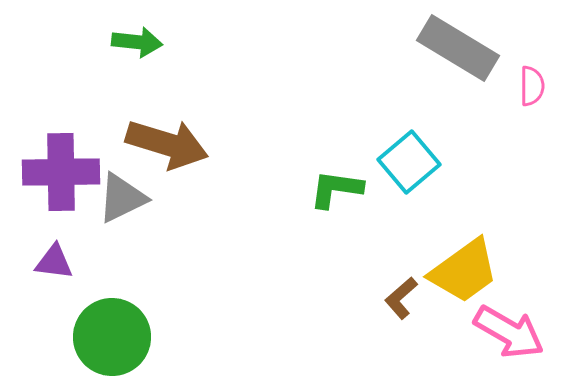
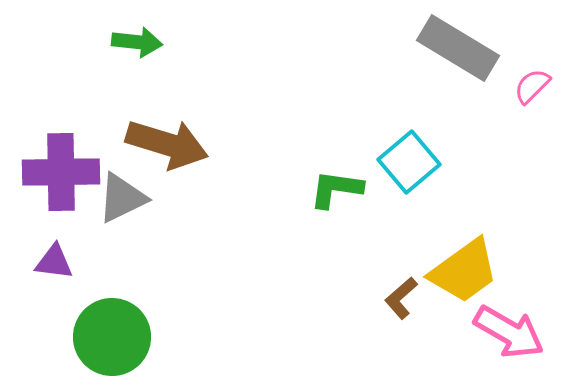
pink semicircle: rotated 135 degrees counterclockwise
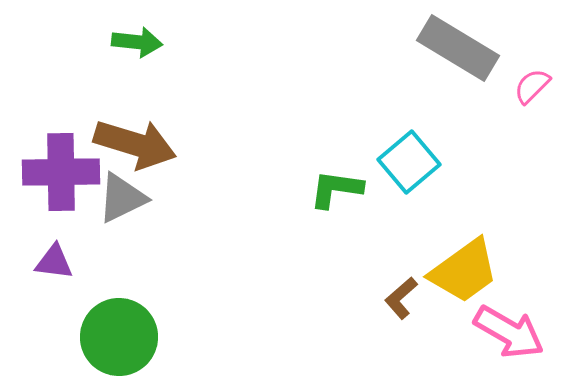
brown arrow: moved 32 px left
green circle: moved 7 px right
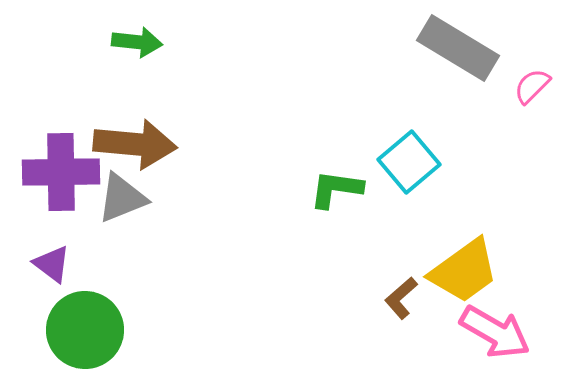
brown arrow: rotated 12 degrees counterclockwise
gray triangle: rotated 4 degrees clockwise
purple triangle: moved 2 px left, 2 px down; rotated 30 degrees clockwise
pink arrow: moved 14 px left
green circle: moved 34 px left, 7 px up
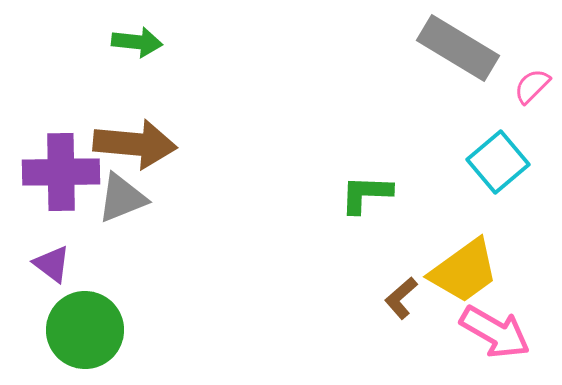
cyan square: moved 89 px right
green L-shape: moved 30 px right, 5 px down; rotated 6 degrees counterclockwise
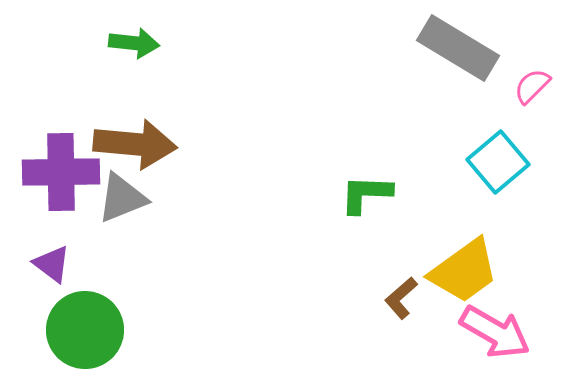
green arrow: moved 3 px left, 1 px down
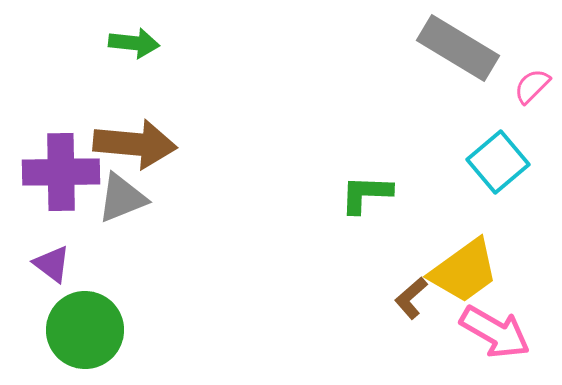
brown L-shape: moved 10 px right
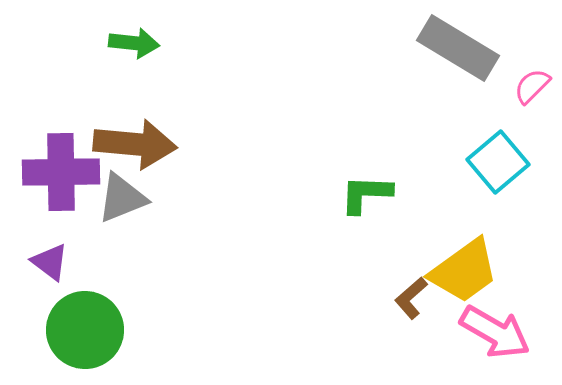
purple triangle: moved 2 px left, 2 px up
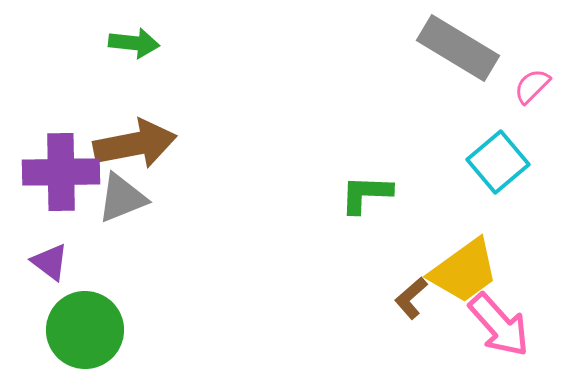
brown arrow: rotated 16 degrees counterclockwise
pink arrow: moved 4 px right, 7 px up; rotated 18 degrees clockwise
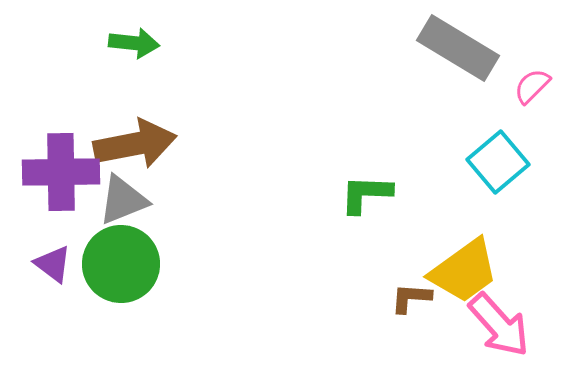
gray triangle: moved 1 px right, 2 px down
purple triangle: moved 3 px right, 2 px down
brown L-shape: rotated 45 degrees clockwise
green circle: moved 36 px right, 66 px up
